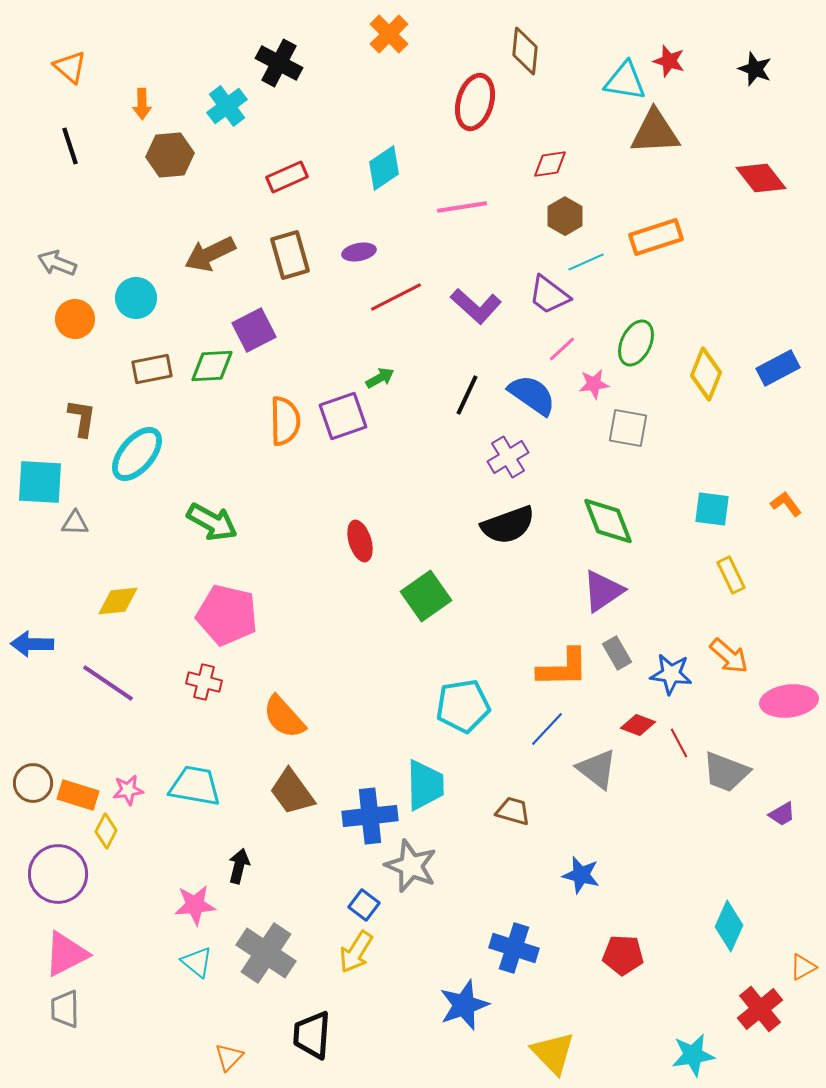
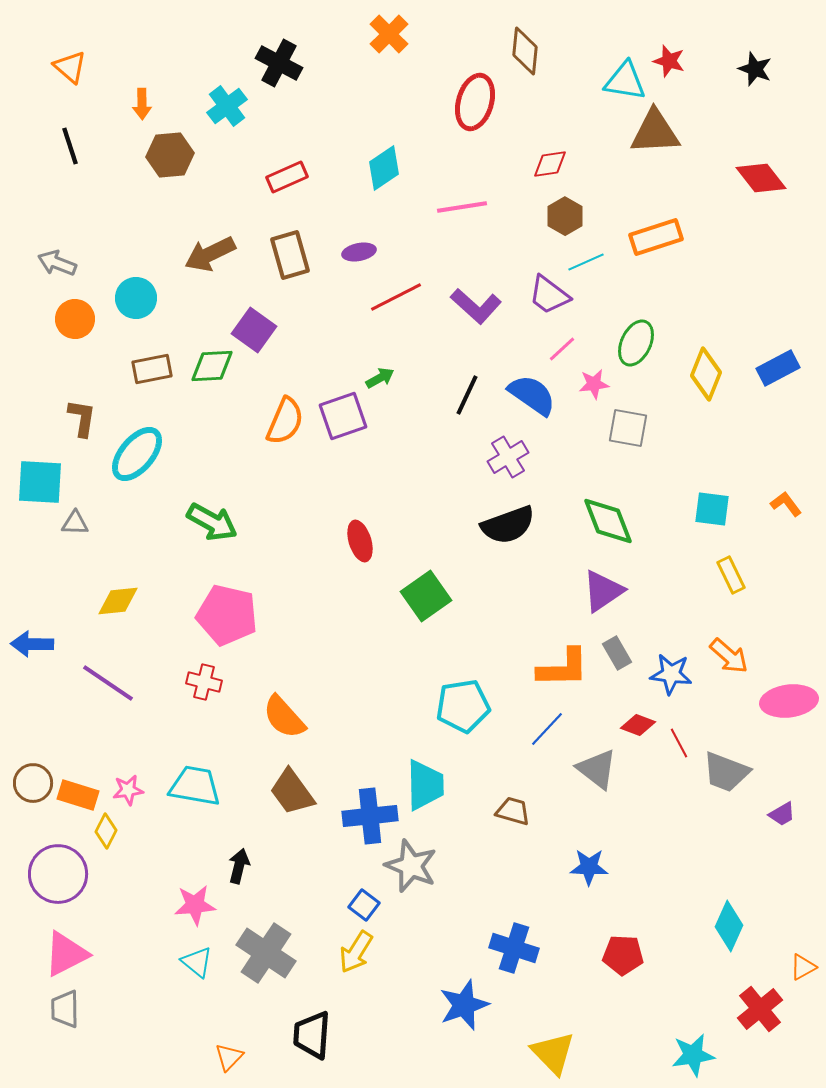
purple square at (254, 330): rotated 27 degrees counterclockwise
orange semicircle at (285, 421): rotated 24 degrees clockwise
blue star at (581, 875): moved 8 px right, 8 px up; rotated 12 degrees counterclockwise
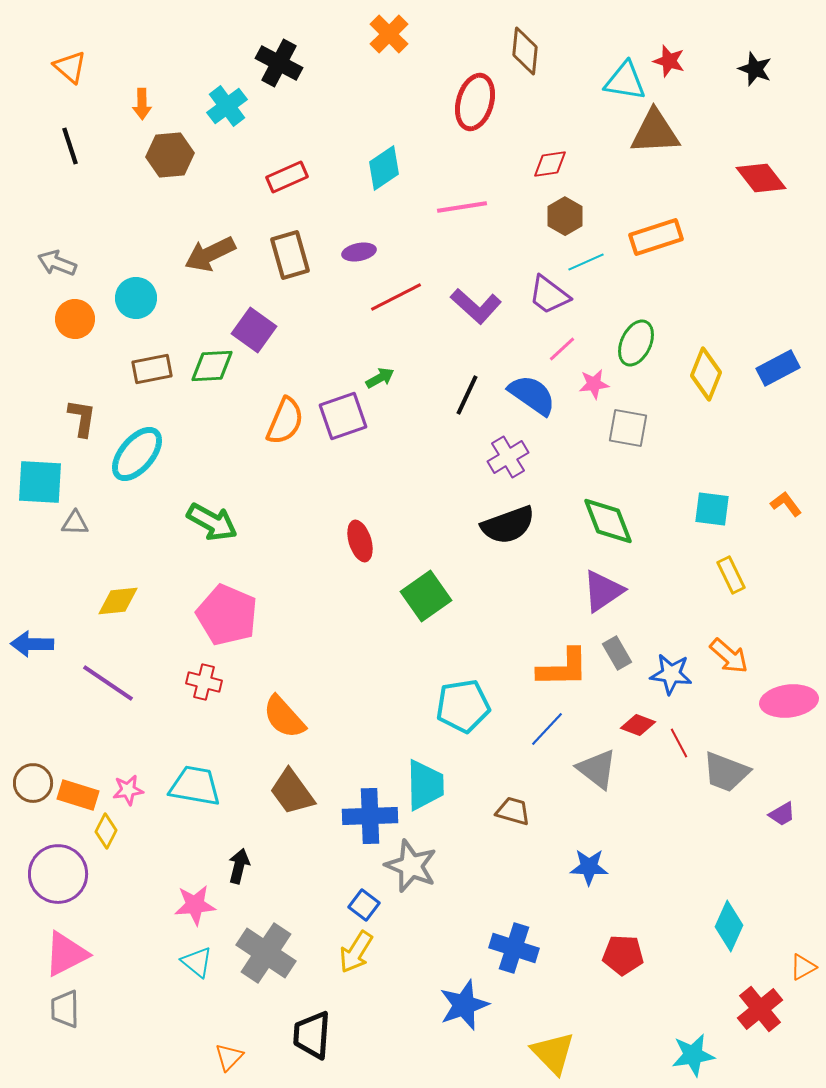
pink pentagon at (227, 615): rotated 10 degrees clockwise
blue cross at (370, 816): rotated 4 degrees clockwise
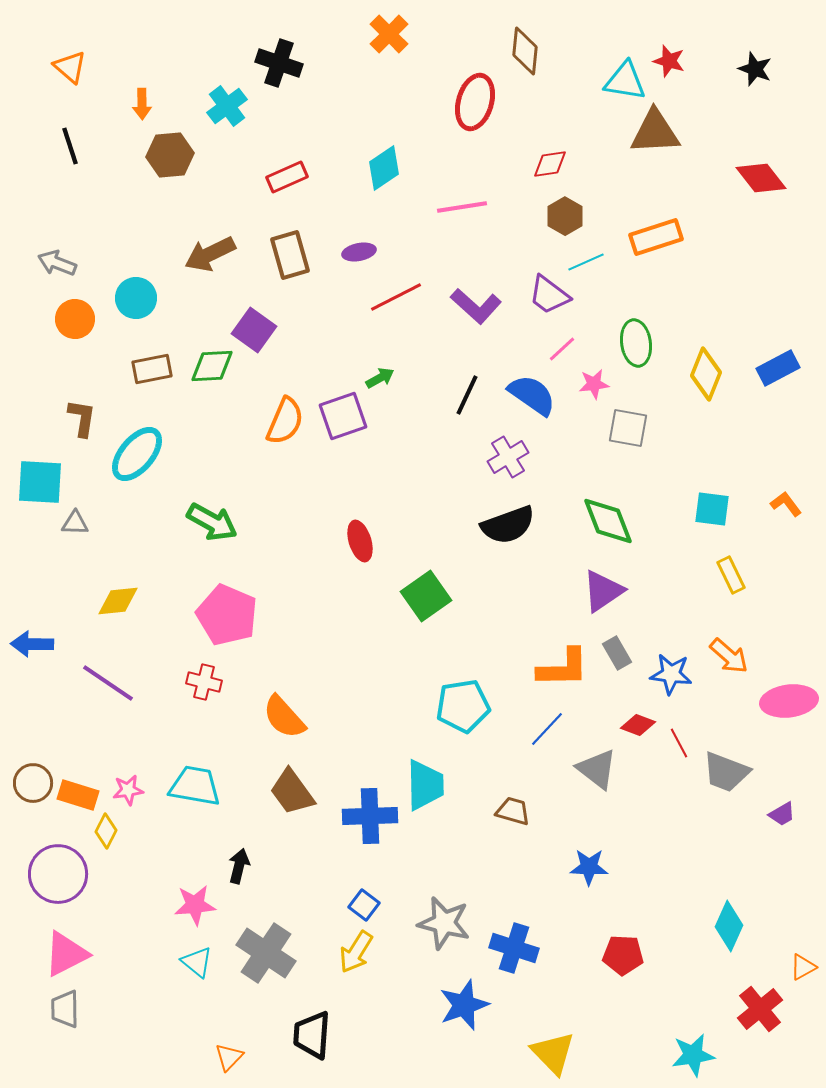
black cross at (279, 63): rotated 9 degrees counterclockwise
green ellipse at (636, 343): rotated 33 degrees counterclockwise
gray star at (411, 866): moved 33 px right, 57 px down; rotated 8 degrees counterclockwise
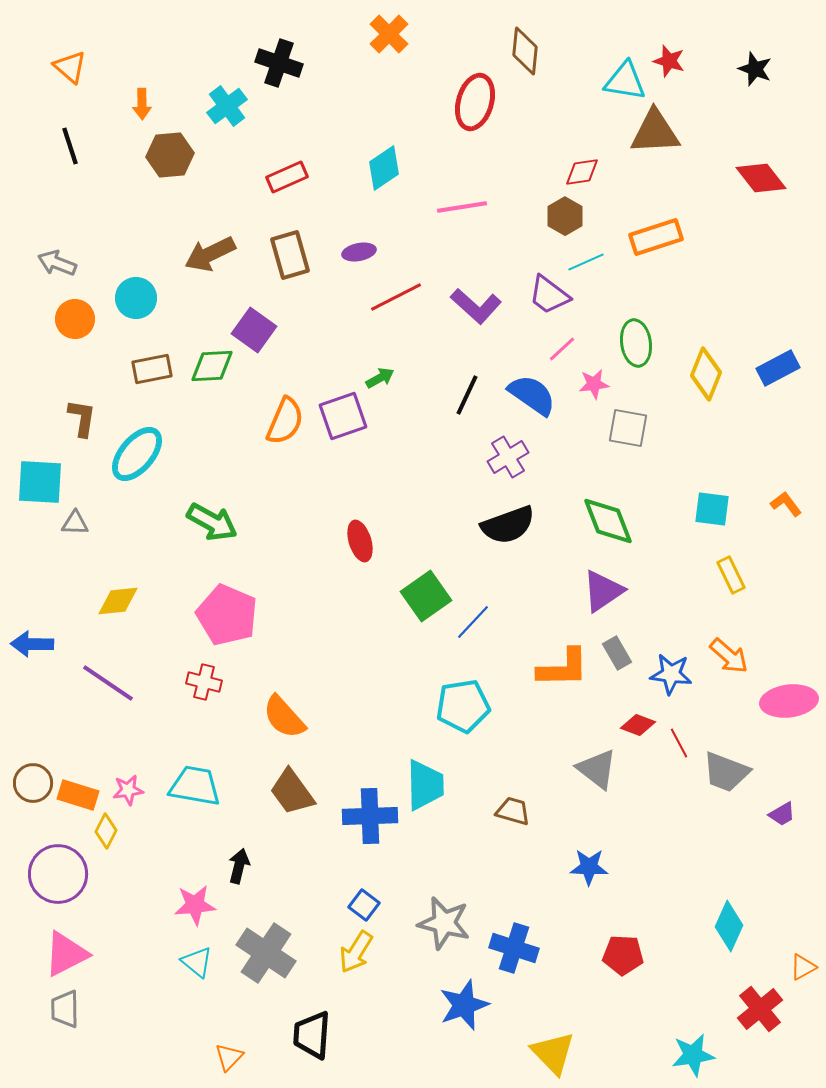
red diamond at (550, 164): moved 32 px right, 8 px down
blue line at (547, 729): moved 74 px left, 107 px up
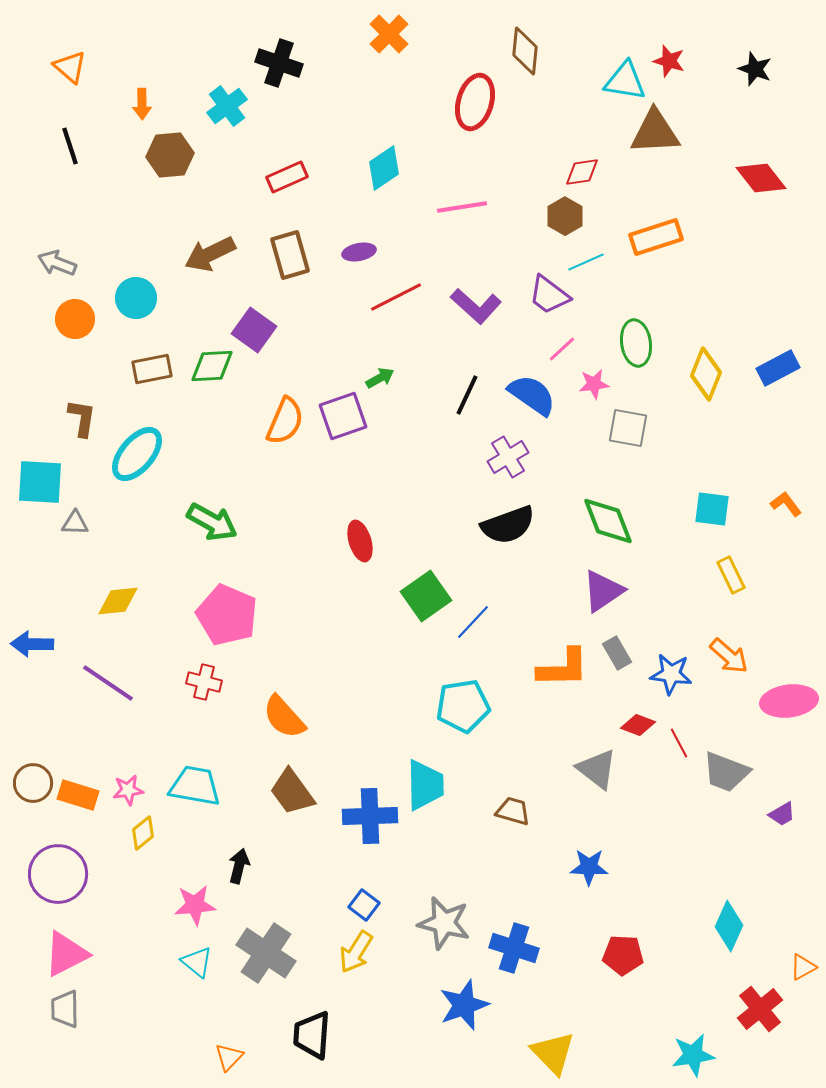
yellow diamond at (106, 831): moved 37 px right, 2 px down; rotated 24 degrees clockwise
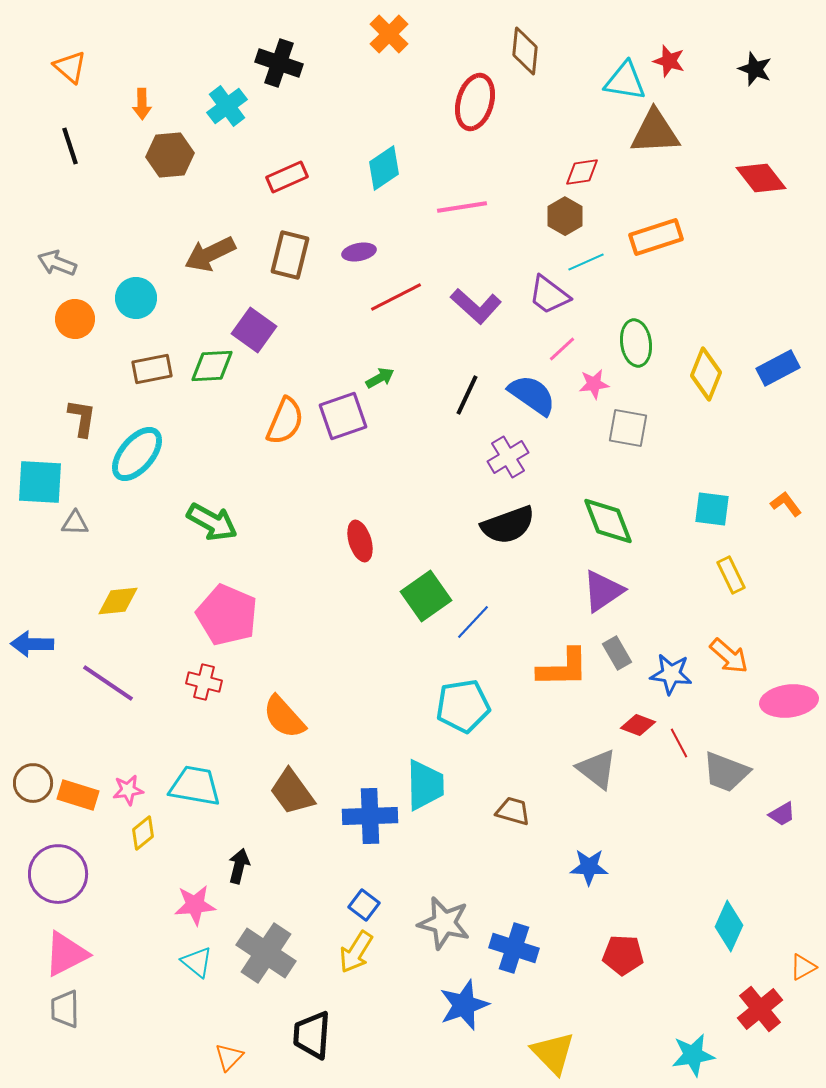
brown rectangle at (290, 255): rotated 30 degrees clockwise
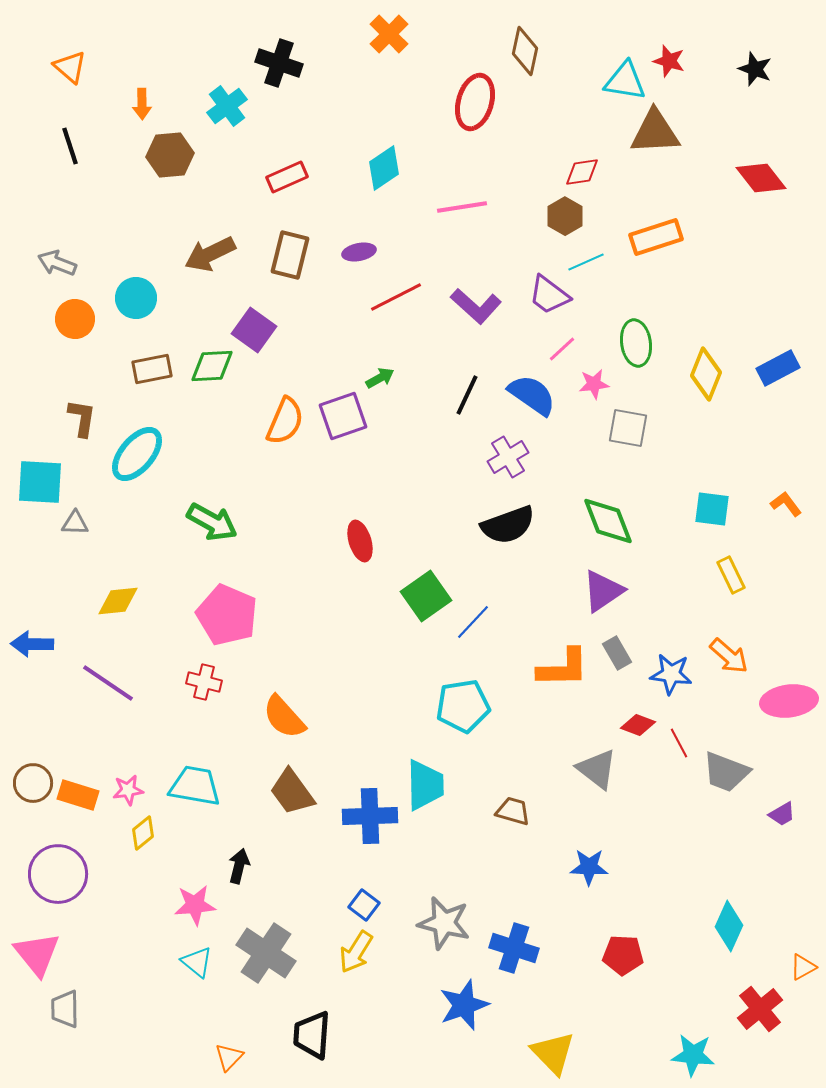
brown diamond at (525, 51): rotated 6 degrees clockwise
pink triangle at (66, 954): moved 29 px left; rotated 42 degrees counterclockwise
cyan star at (693, 1055): rotated 15 degrees clockwise
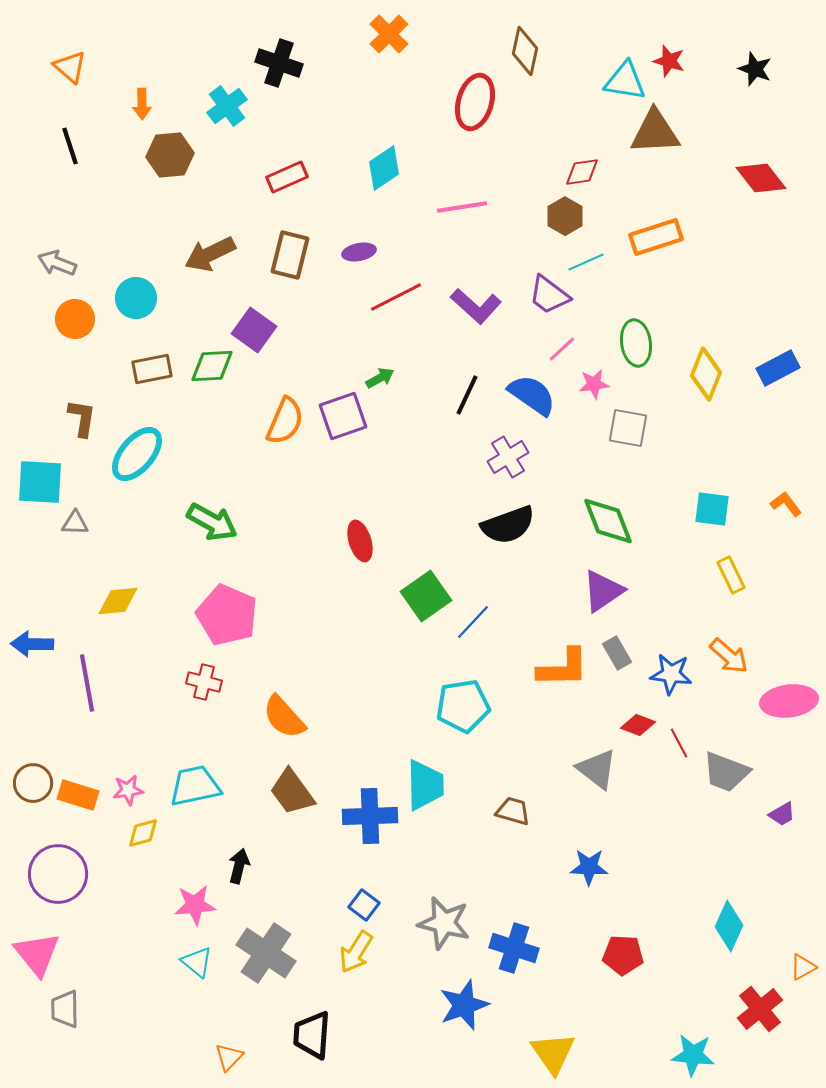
purple line at (108, 683): moved 21 px left; rotated 46 degrees clockwise
cyan trapezoid at (195, 786): rotated 22 degrees counterclockwise
yellow diamond at (143, 833): rotated 24 degrees clockwise
yellow triangle at (553, 1053): rotated 9 degrees clockwise
